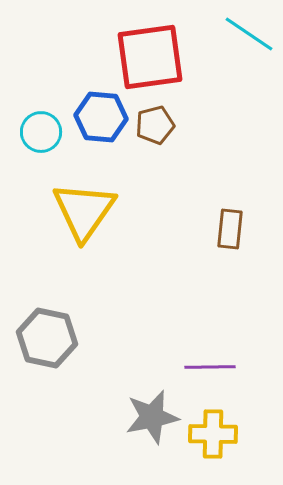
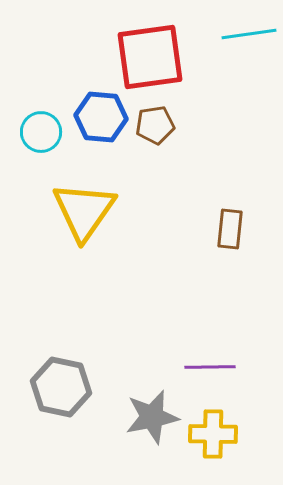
cyan line: rotated 42 degrees counterclockwise
brown pentagon: rotated 6 degrees clockwise
gray hexagon: moved 14 px right, 49 px down
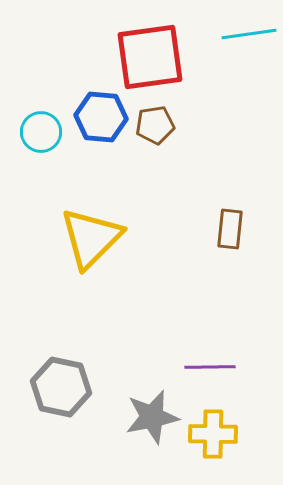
yellow triangle: moved 7 px right, 27 px down; rotated 10 degrees clockwise
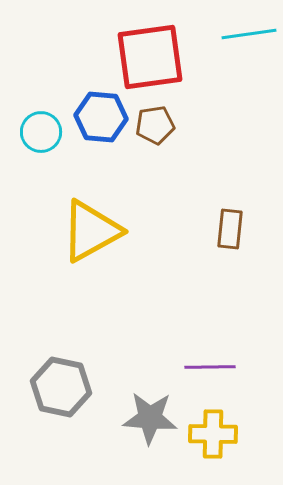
yellow triangle: moved 7 px up; rotated 16 degrees clockwise
gray star: moved 2 px left, 1 px down; rotated 16 degrees clockwise
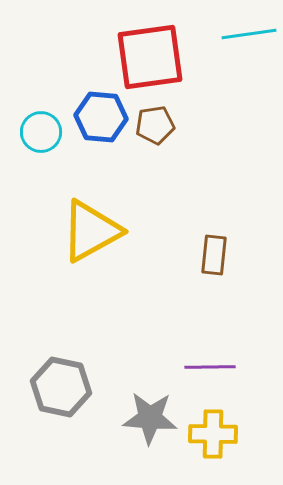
brown rectangle: moved 16 px left, 26 px down
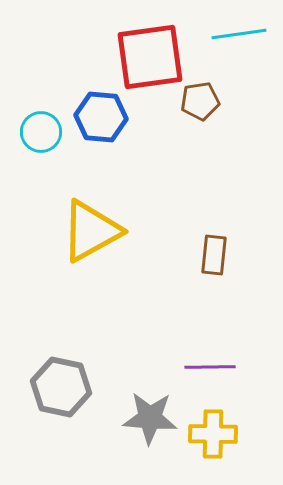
cyan line: moved 10 px left
brown pentagon: moved 45 px right, 24 px up
